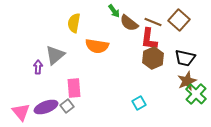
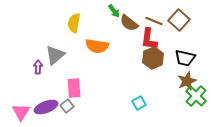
brown line: moved 1 px right, 1 px up
green cross: moved 2 px down
pink triangle: rotated 12 degrees clockwise
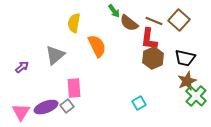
orange semicircle: rotated 125 degrees counterclockwise
purple arrow: moved 16 px left; rotated 48 degrees clockwise
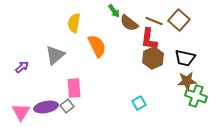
brown star: rotated 18 degrees clockwise
green cross: rotated 25 degrees counterclockwise
purple ellipse: rotated 10 degrees clockwise
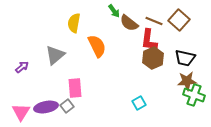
red L-shape: moved 1 px down
pink rectangle: moved 1 px right
green cross: moved 2 px left, 1 px up
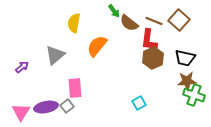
orange semicircle: rotated 115 degrees counterclockwise
